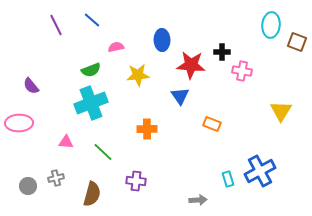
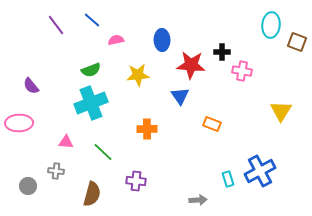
purple line: rotated 10 degrees counterclockwise
pink semicircle: moved 7 px up
gray cross: moved 7 px up; rotated 21 degrees clockwise
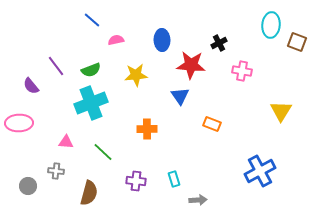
purple line: moved 41 px down
black cross: moved 3 px left, 9 px up; rotated 28 degrees counterclockwise
yellow star: moved 2 px left
cyan rectangle: moved 54 px left
brown semicircle: moved 3 px left, 1 px up
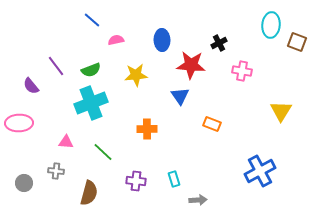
gray circle: moved 4 px left, 3 px up
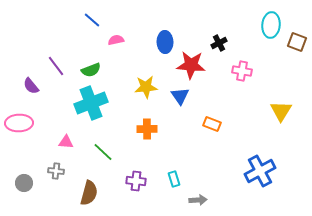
blue ellipse: moved 3 px right, 2 px down
yellow star: moved 10 px right, 12 px down
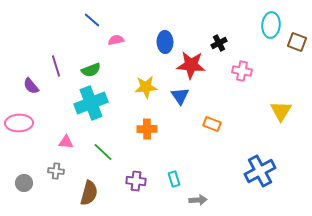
purple line: rotated 20 degrees clockwise
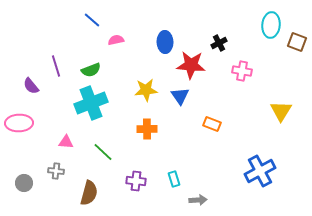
yellow star: moved 3 px down
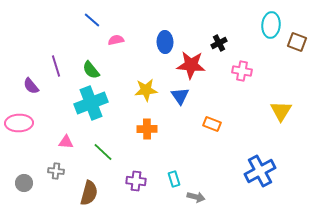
green semicircle: rotated 72 degrees clockwise
gray arrow: moved 2 px left, 3 px up; rotated 18 degrees clockwise
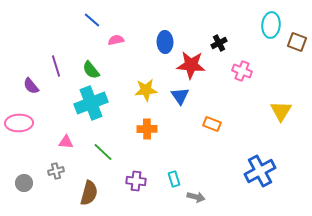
pink cross: rotated 12 degrees clockwise
gray cross: rotated 21 degrees counterclockwise
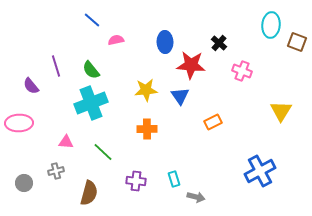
black cross: rotated 21 degrees counterclockwise
orange rectangle: moved 1 px right, 2 px up; rotated 48 degrees counterclockwise
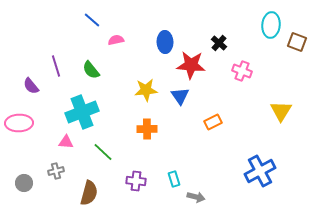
cyan cross: moved 9 px left, 9 px down
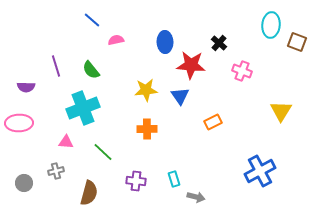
purple semicircle: moved 5 px left, 1 px down; rotated 48 degrees counterclockwise
cyan cross: moved 1 px right, 4 px up
